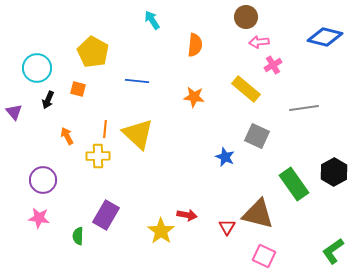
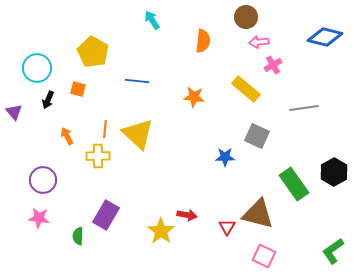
orange semicircle: moved 8 px right, 4 px up
blue star: rotated 24 degrees counterclockwise
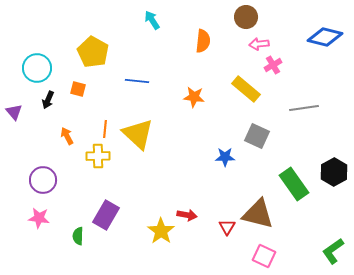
pink arrow: moved 2 px down
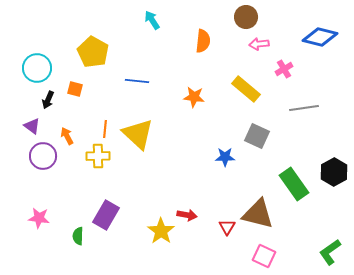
blue diamond: moved 5 px left
pink cross: moved 11 px right, 4 px down
orange square: moved 3 px left
purple triangle: moved 18 px right, 14 px down; rotated 12 degrees counterclockwise
purple circle: moved 24 px up
green L-shape: moved 3 px left, 1 px down
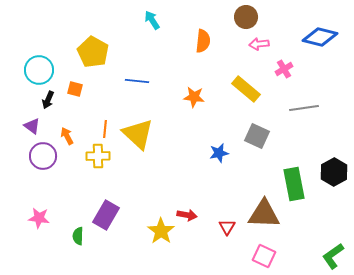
cyan circle: moved 2 px right, 2 px down
blue star: moved 6 px left, 4 px up; rotated 12 degrees counterclockwise
green rectangle: rotated 24 degrees clockwise
brown triangle: moved 6 px right; rotated 12 degrees counterclockwise
green L-shape: moved 3 px right, 4 px down
